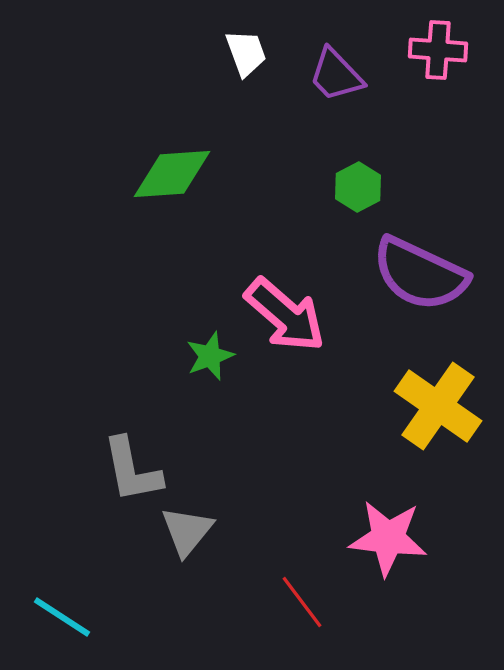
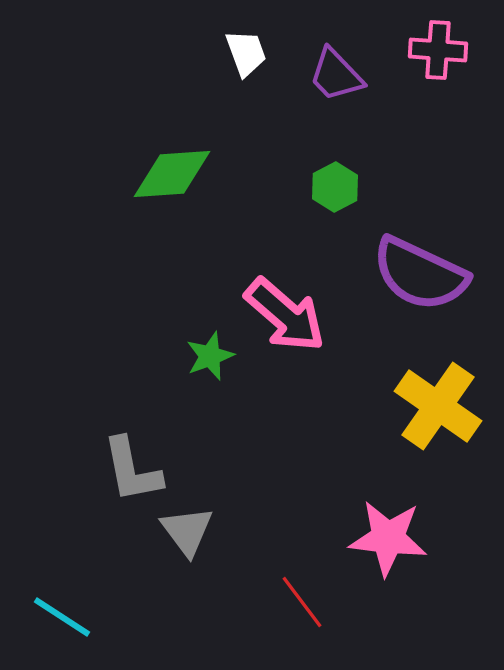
green hexagon: moved 23 px left
gray triangle: rotated 16 degrees counterclockwise
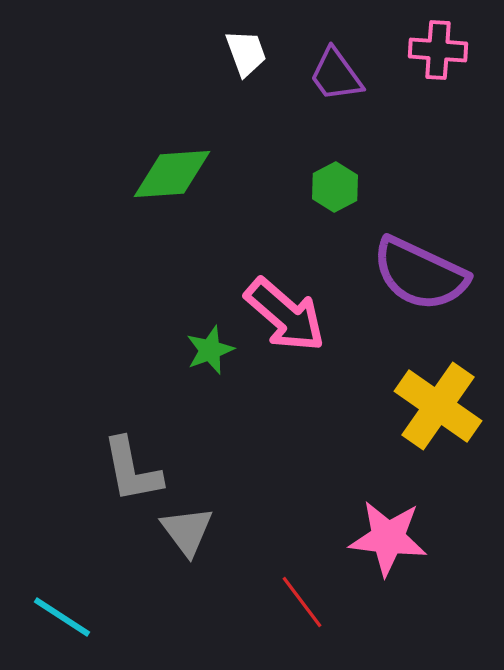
purple trapezoid: rotated 8 degrees clockwise
green star: moved 6 px up
